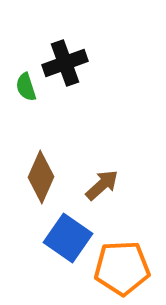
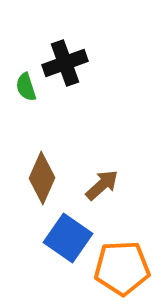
brown diamond: moved 1 px right, 1 px down
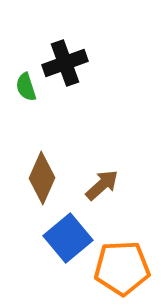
blue square: rotated 15 degrees clockwise
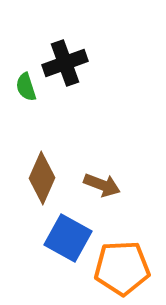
brown arrow: rotated 63 degrees clockwise
blue square: rotated 21 degrees counterclockwise
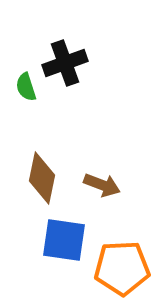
brown diamond: rotated 12 degrees counterclockwise
blue square: moved 4 px left, 2 px down; rotated 21 degrees counterclockwise
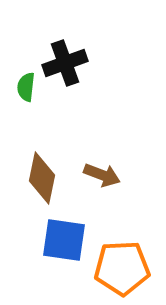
green semicircle: rotated 24 degrees clockwise
brown arrow: moved 10 px up
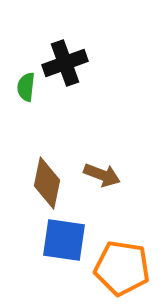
brown diamond: moved 5 px right, 5 px down
orange pentagon: rotated 12 degrees clockwise
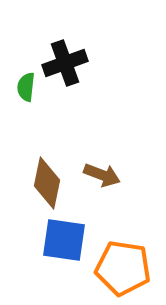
orange pentagon: moved 1 px right
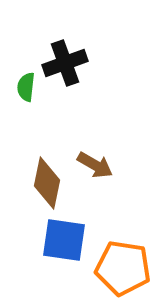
brown arrow: moved 7 px left, 10 px up; rotated 9 degrees clockwise
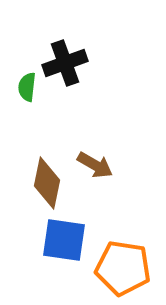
green semicircle: moved 1 px right
